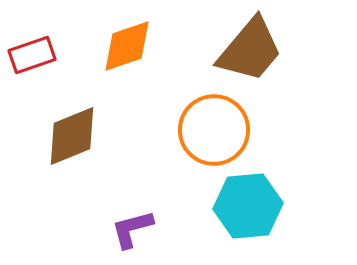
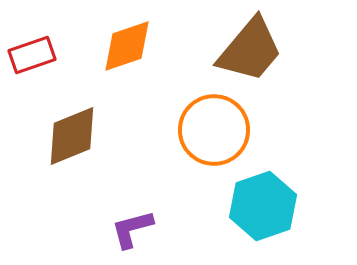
cyan hexagon: moved 15 px right; rotated 14 degrees counterclockwise
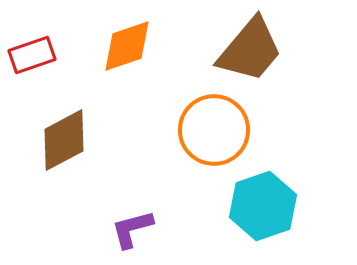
brown diamond: moved 8 px left, 4 px down; rotated 6 degrees counterclockwise
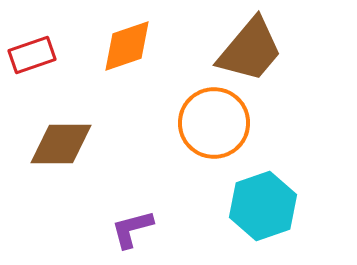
orange circle: moved 7 px up
brown diamond: moved 3 px left, 4 px down; rotated 28 degrees clockwise
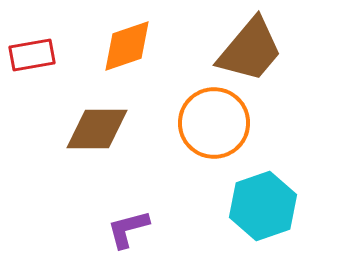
red rectangle: rotated 9 degrees clockwise
brown diamond: moved 36 px right, 15 px up
purple L-shape: moved 4 px left
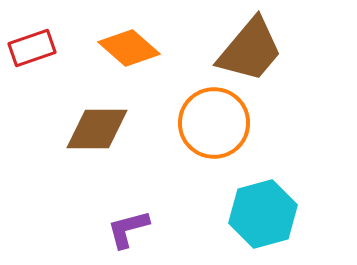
orange diamond: moved 2 px right, 2 px down; rotated 60 degrees clockwise
red rectangle: moved 7 px up; rotated 9 degrees counterclockwise
cyan hexagon: moved 8 px down; rotated 4 degrees clockwise
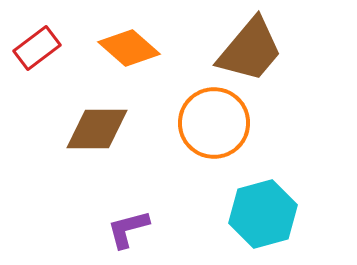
red rectangle: moved 5 px right; rotated 18 degrees counterclockwise
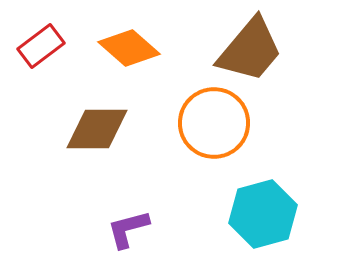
red rectangle: moved 4 px right, 2 px up
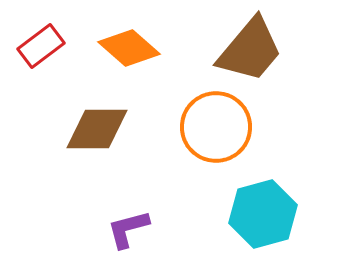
orange circle: moved 2 px right, 4 px down
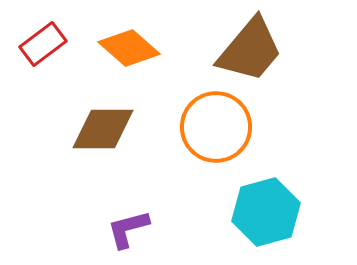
red rectangle: moved 2 px right, 2 px up
brown diamond: moved 6 px right
cyan hexagon: moved 3 px right, 2 px up
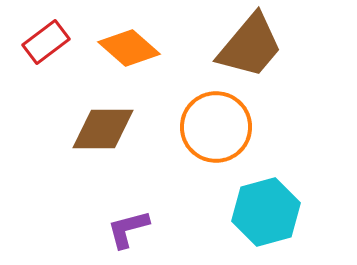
red rectangle: moved 3 px right, 2 px up
brown trapezoid: moved 4 px up
